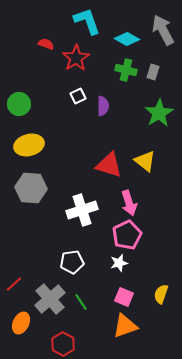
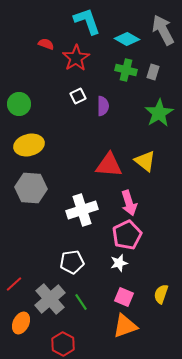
red triangle: rotated 12 degrees counterclockwise
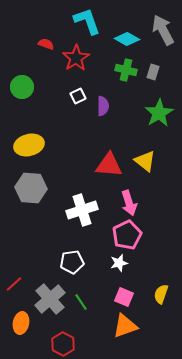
green circle: moved 3 px right, 17 px up
orange ellipse: rotated 15 degrees counterclockwise
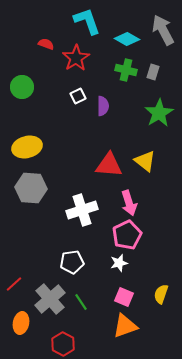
yellow ellipse: moved 2 px left, 2 px down
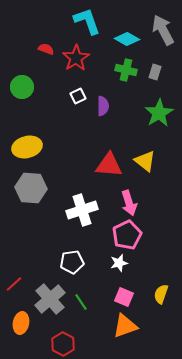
red semicircle: moved 5 px down
gray rectangle: moved 2 px right
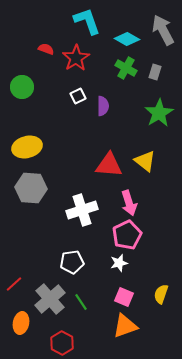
green cross: moved 2 px up; rotated 15 degrees clockwise
red hexagon: moved 1 px left, 1 px up
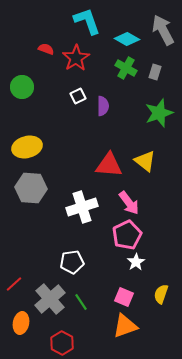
green star: rotated 12 degrees clockwise
pink arrow: rotated 20 degrees counterclockwise
white cross: moved 3 px up
white star: moved 17 px right, 1 px up; rotated 18 degrees counterclockwise
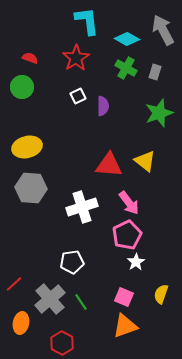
cyan L-shape: rotated 12 degrees clockwise
red semicircle: moved 16 px left, 9 px down
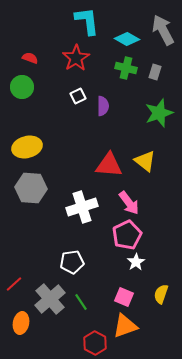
green cross: rotated 15 degrees counterclockwise
red hexagon: moved 33 px right
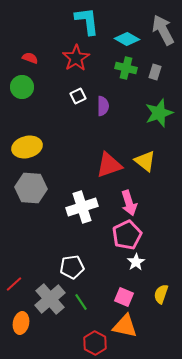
red triangle: rotated 24 degrees counterclockwise
pink arrow: rotated 20 degrees clockwise
white pentagon: moved 5 px down
orange triangle: rotated 32 degrees clockwise
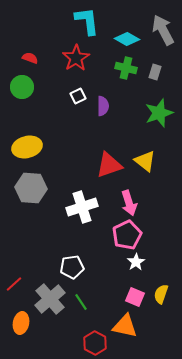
pink square: moved 11 px right
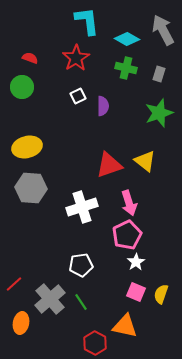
gray rectangle: moved 4 px right, 2 px down
white pentagon: moved 9 px right, 2 px up
pink square: moved 1 px right, 5 px up
